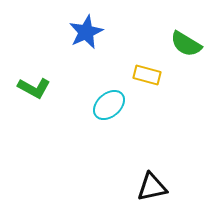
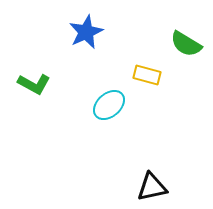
green L-shape: moved 4 px up
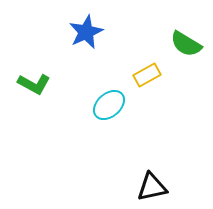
yellow rectangle: rotated 44 degrees counterclockwise
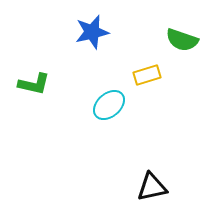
blue star: moved 6 px right; rotated 12 degrees clockwise
green semicircle: moved 4 px left, 4 px up; rotated 12 degrees counterclockwise
yellow rectangle: rotated 12 degrees clockwise
green L-shape: rotated 16 degrees counterclockwise
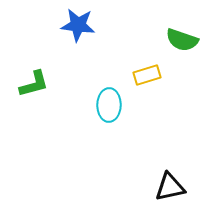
blue star: moved 14 px left, 7 px up; rotated 20 degrees clockwise
green L-shape: rotated 28 degrees counterclockwise
cyan ellipse: rotated 48 degrees counterclockwise
black triangle: moved 18 px right
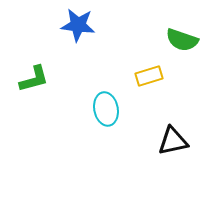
yellow rectangle: moved 2 px right, 1 px down
green L-shape: moved 5 px up
cyan ellipse: moved 3 px left, 4 px down; rotated 12 degrees counterclockwise
black triangle: moved 3 px right, 46 px up
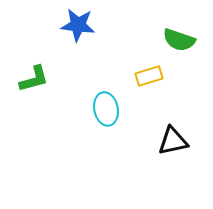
green semicircle: moved 3 px left
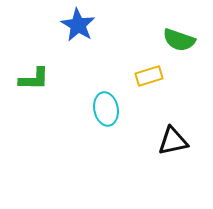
blue star: rotated 24 degrees clockwise
green L-shape: rotated 16 degrees clockwise
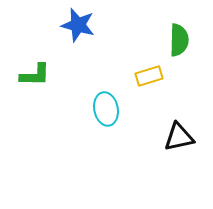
blue star: rotated 16 degrees counterclockwise
green semicircle: rotated 108 degrees counterclockwise
green L-shape: moved 1 px right, 4 px up
black triangle: moved 6 px right, 4 px up
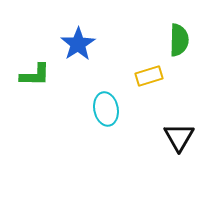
blue star: moved 19 px down; rotated 24 degrees clockwise
black triangle: rotated 48 degrees counterclockwise
